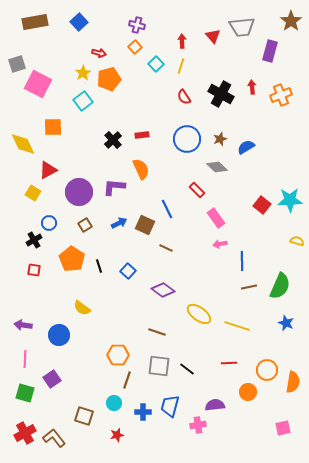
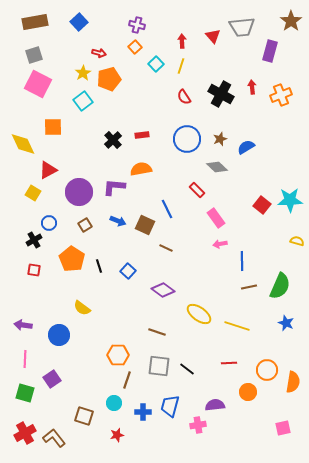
gray square at (17, 64): moved 17 px right, 9 px up
orange semicircle at (141, 169): rotated 75 degrees counterclockwise
blue arrow at (119, 223): moved 1 px left, 2 px up; rotated 49 degrees clockwise
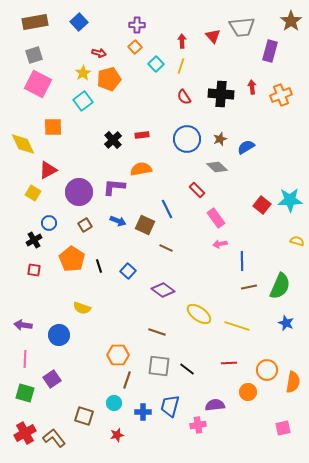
purple cross at (137, 25): rotated 14 degrees counterclockwise
black cross at (221, 94): rotated 25 degrees counterclockwise
yellow semicircle at (82, 308): rotated 18 degrees counterclockwise
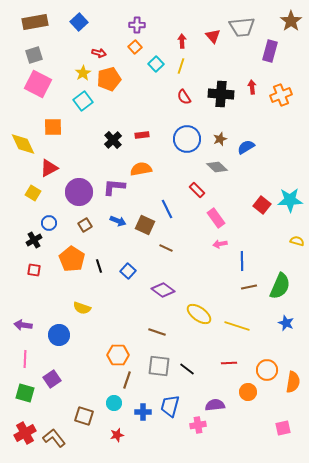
red triangle at (48, 170): moved 1 px right, 2 px up
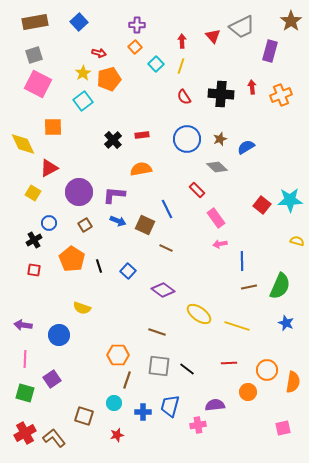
gray trapezoid at (242, 27): rotated 20 degrees counterclockwise
purple L-shape at (114, 187): moved 8 px down
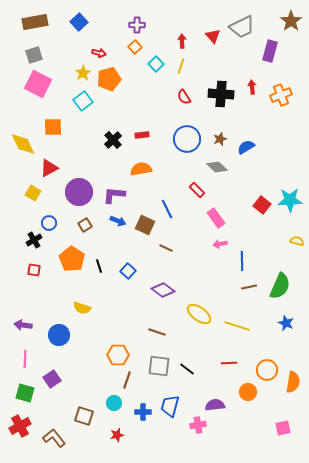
red cross at (25, 433): moved 5 px left, 7 px up
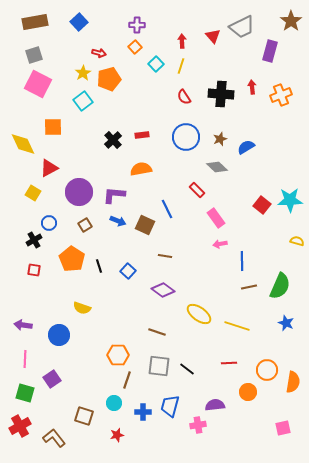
blue circle at (187, 139): moved 1 px left, 2 px up
brown line at (166, 248): moved 1 px left, 8 px down; rotated 16 degrees counterclockwise
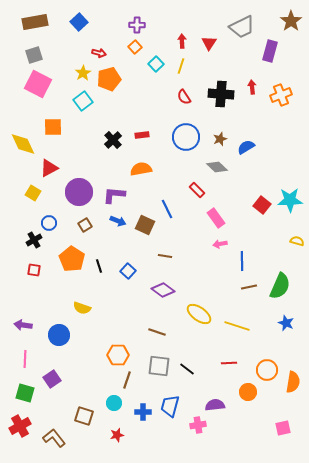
red triangle at (213, 36): moved 4 px left, 7 px down; rotated 14 degrees clockwise
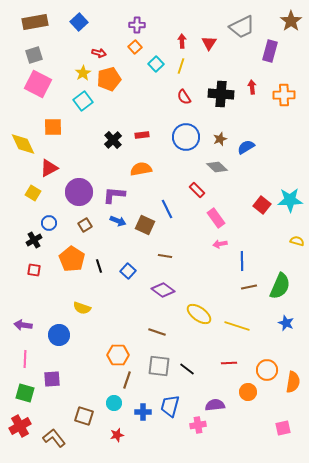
orange cross at (281, 95): moved 3 px right; rotated 20 degrees clockwise
purple square at (52, 379): rotated 30 degrees clockwise
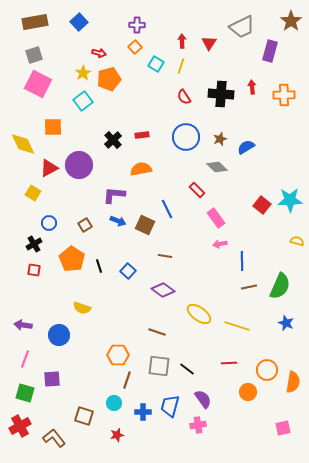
cyan square at (156, 64): rotated 14 degrees counterclockwise
purple circle at (79, 192): moved 27 px up
black cross at (34, 240): moved 4 px down
pink line at (25, 359): rotated 18 degrees clockwise
purple semicircle at (215, 405): moved 12 px left, 6 px up; rotated 60 degrees clockwise
